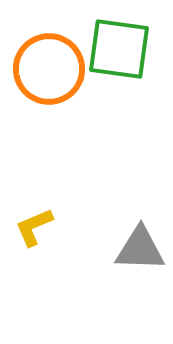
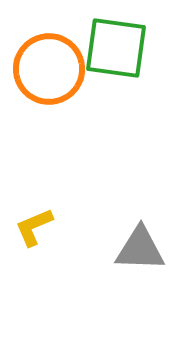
green square: moved 3 px left, 1 px up
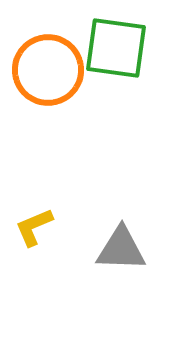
orange circle: moved 1 px left, 1 px down
gray triangle: moved 19 px left
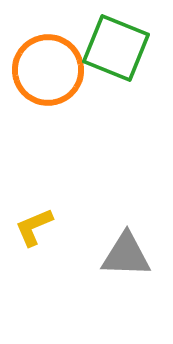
green square: rotated 14 degrees clockwise
gray triangle: moved 5 px right, 6 px down
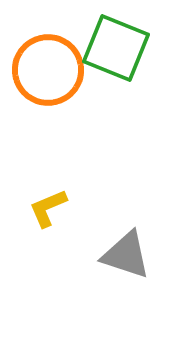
yellow L-shape: moved 14 px right, 19 px up
gray triangle: rotated 16 degrees clockwise
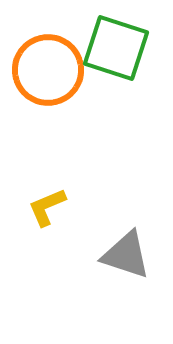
green square: rotated 4 degrees counterclockwise
yellow L-shape: moved 1 px left, 1 px up
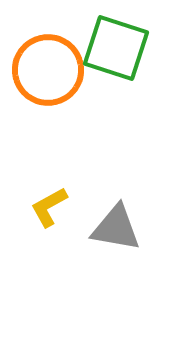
yellow L-shape: moved 2 px right; rotated 6 degrees counterclockwise
gray triangle: moved 10 px left, 27 px up; rotated 8 degrees counterclockwise
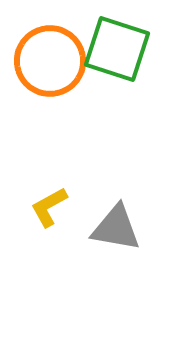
green square: moved 1 px right, 1 px down
orange circle: moved 2 px right, 9 px up
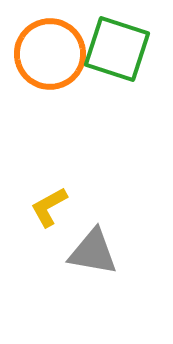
orange circle: moved 7 px up
gray triangle: moved 23 px left, 24 px down
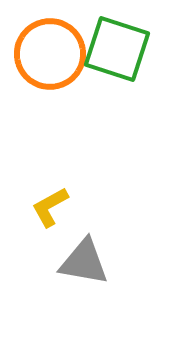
yellow L-shape: moved 1 px right
gray triangle: moved 9 px left, 10 px down
